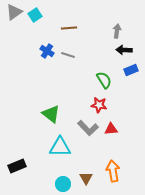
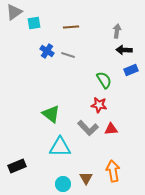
cyan square: moved 1 px left, 8 px down; rotated 24 degrees clockwise
brown line: moved 2 px right, 1 px up
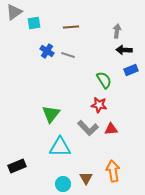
green triangle: rotated 30 degrees clockwise
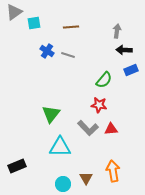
green semicircle: rotated 72 degrees clockwise
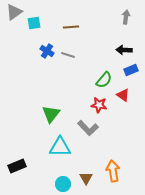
gray arrow: moved 9 px right, 14 px up
red triangle: moved 12 px right, 34 px up; rotated 40 degrees clockwise
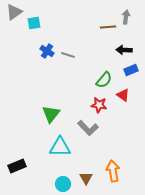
brown line: moved 37 px right
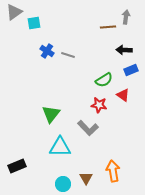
green semicircle: rotated 18 degrees clockwise
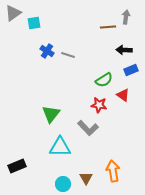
gray triangle: moved 1 px left, 1 px down
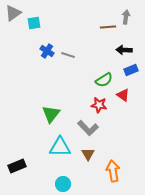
brown triangle: moved 2 px right, 24 px up
